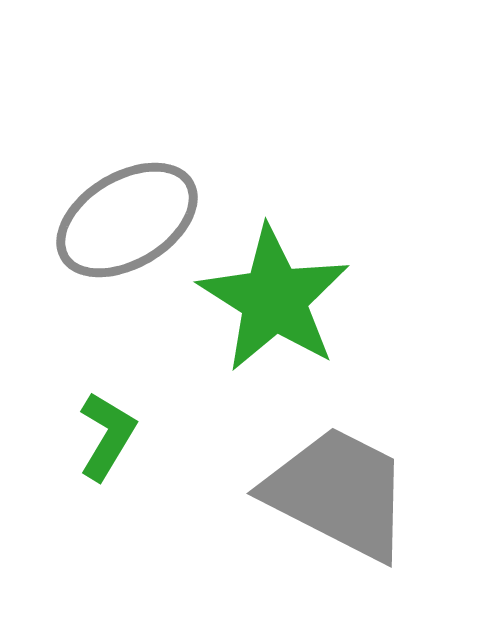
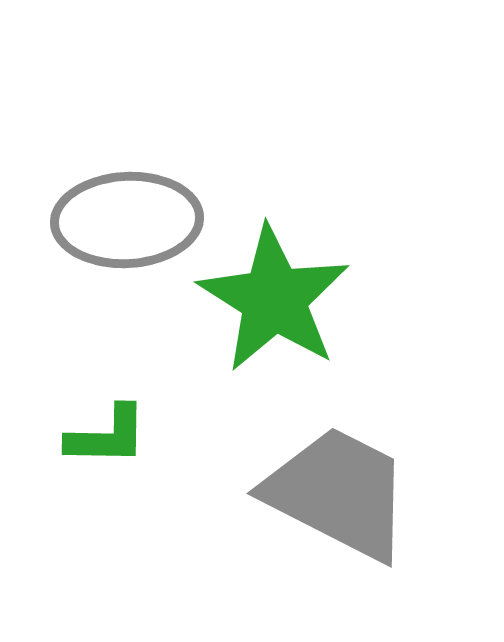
gray ellipse: rotated 28 degrees clockwise
green L-shape: rotated 60 degrees clockwise
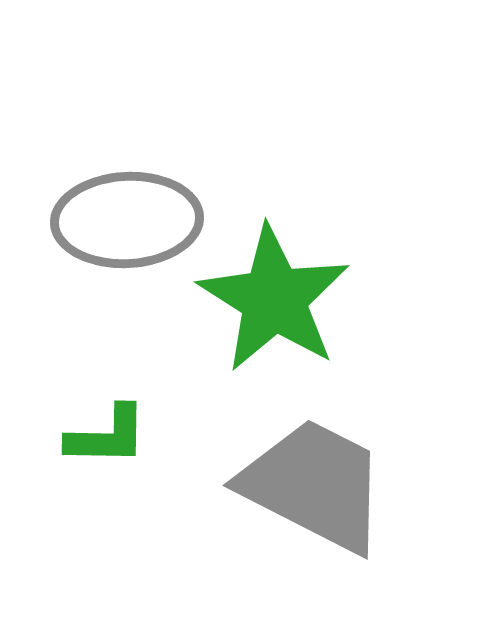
gray trapezoid: moved 24 px left, 8 px up
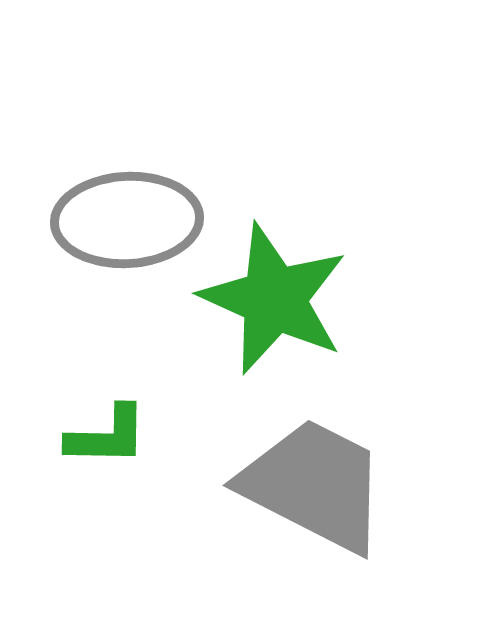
green star: rotated 8 degrees counterclockwise
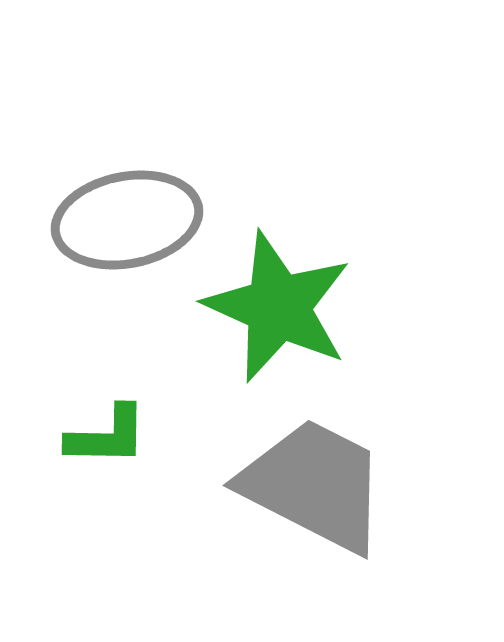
gray ellipse: rotated 8 degrees counterclockwise
green star: moved 4 px right, 8 px down
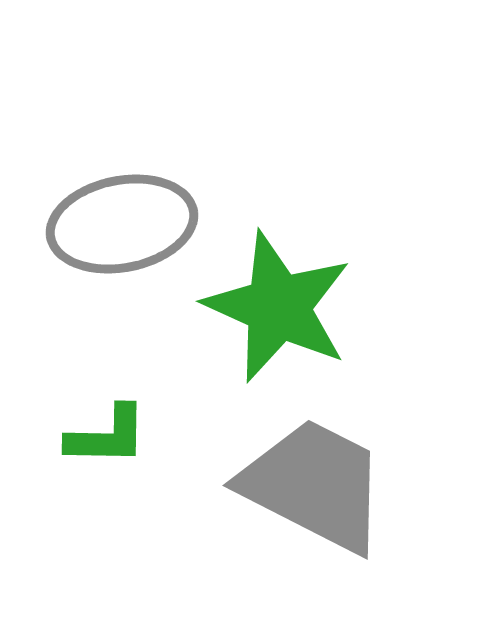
gray ellipse: moved 5 px left, 4 px down
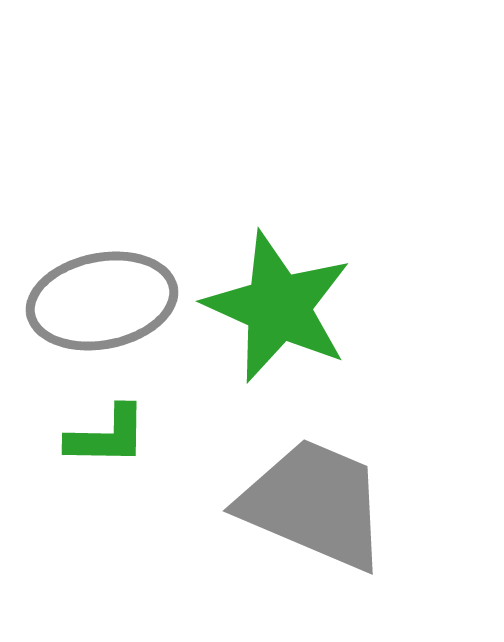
gray ellipse: moved 20 px left, 77 px down
gray trapezoid: moved 19 px down; rotated 4 degrees counterclockwise
